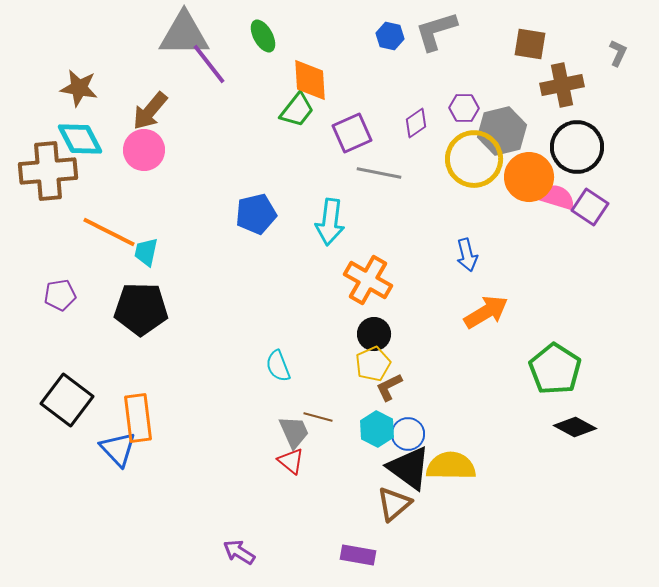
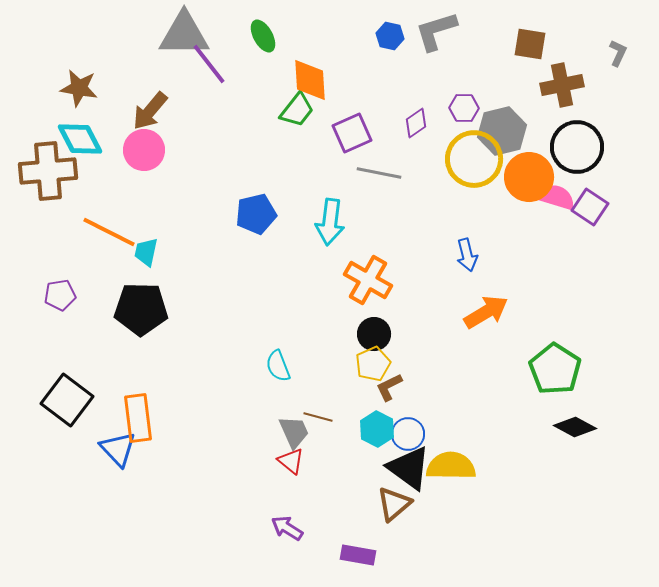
purple arrow at (239, 552): moved 48 px right, 24 px up
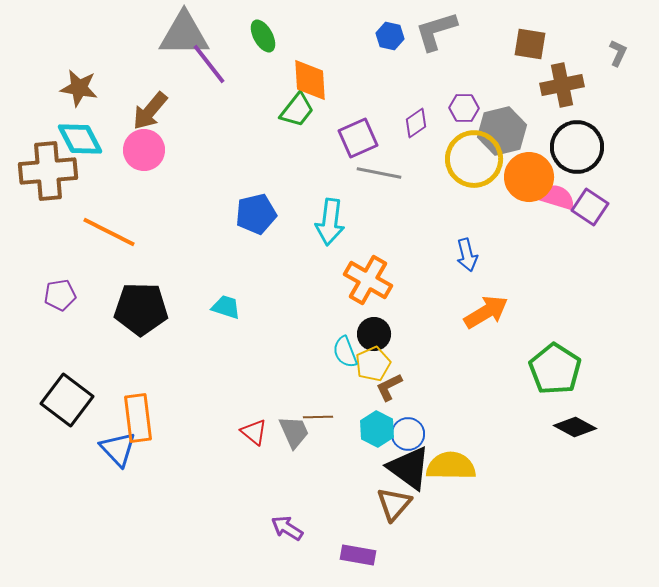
purple square at (352, 133): moved 6 px right, 5 px down
cyan trapezoid at (146, 252): moved 80 px right, 55 px down; rotated 96 degrees clockwise
cyan semicircle at (278, 366): moved 67 px right, 14 px up
brown line at (318, 417): rotated 16 degrees counterclockwise
red triangle at (291, 461): moved 37 px left, 29 px up
brown triangle at (394, 504): rotated 9 degrees counterclockwise
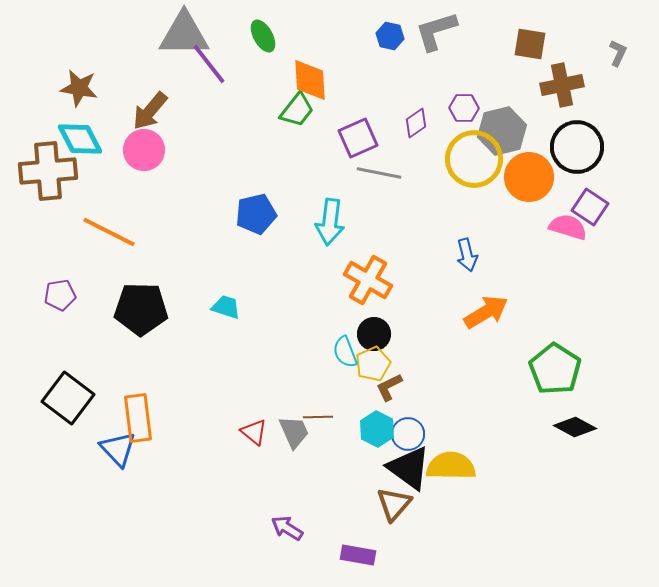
pink semicircle at (556, 197): moved 12 px right, 30 px down
black square at (67, 400): moved 1 px right, 2 px up
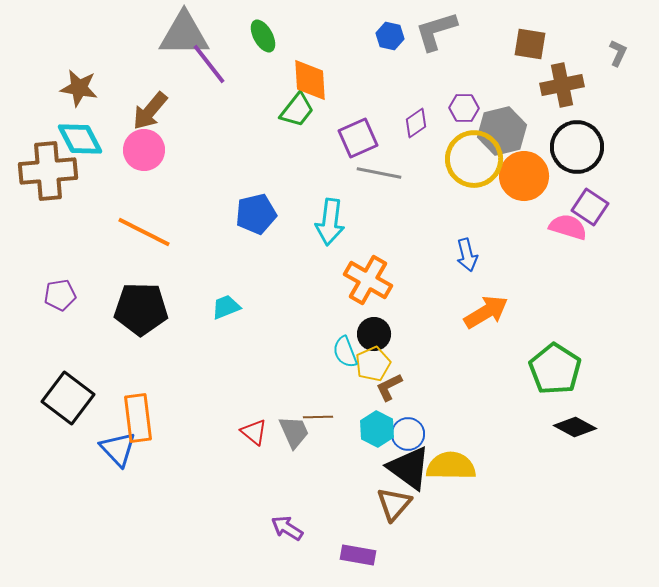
orange circle at (529, 177): moved 5 px left, 1 px up
orange line at (109, 232): moved 35 px right
cyan trapezoid at (226, 307): rotated 40 degrees counterclockwise
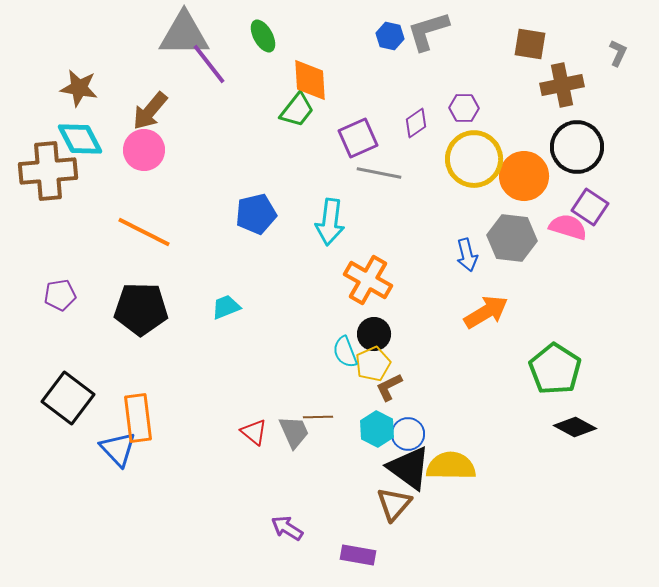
gray L-shape at (436, 31): moved 8 px left
gray hexagon at (502, 131): moved 10 px right, 107 px down; rotated 21 degrees clockwise
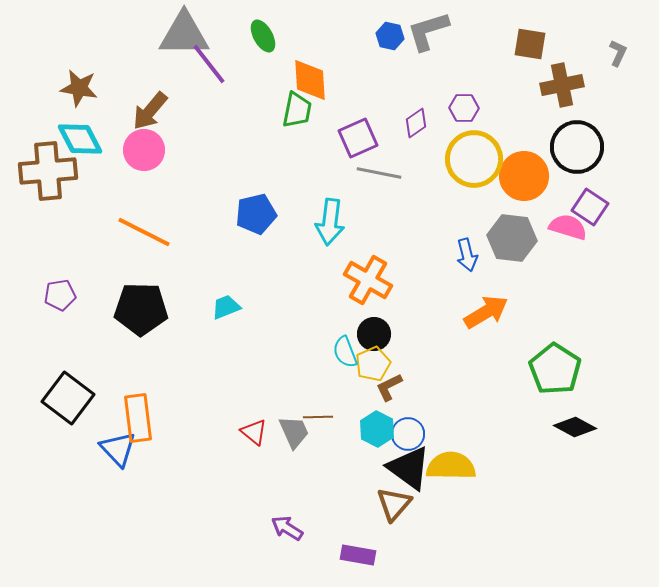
green trapezoid at (297, 110): rotated 27 degrees counterclockwise
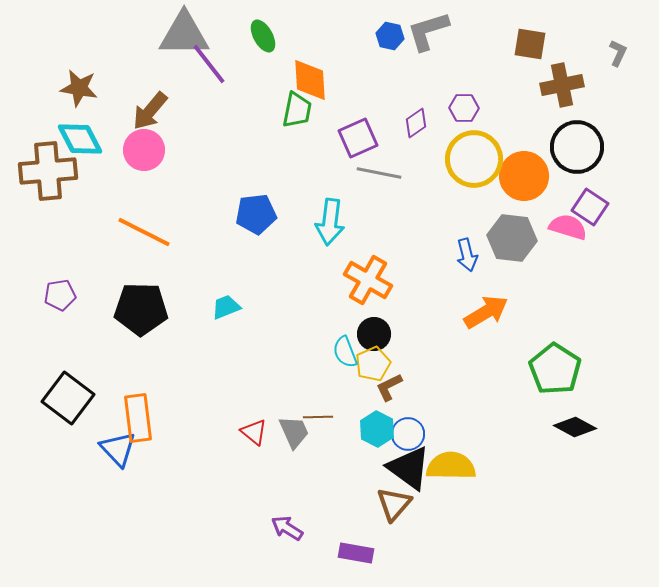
blue pentagon at (256, 214): rotated 6 degrees clockwise
purple rectangle at (358, 555): moved 2 px left, 2 px up
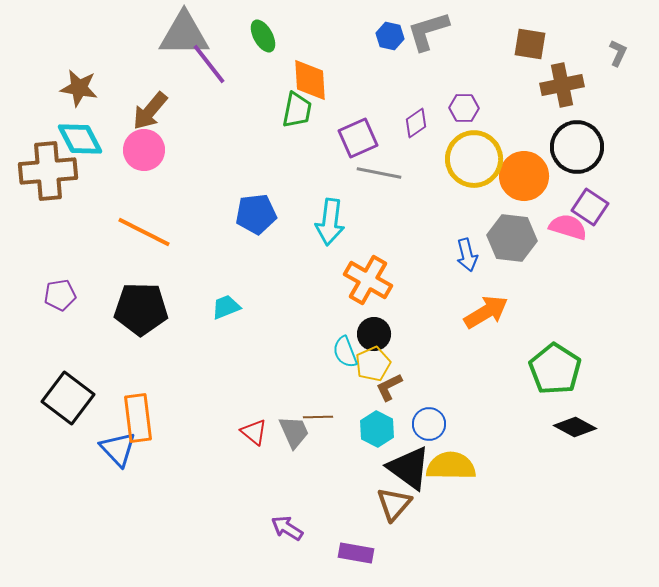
blue circle at (408, 434): moved 21 px right, 10 px up
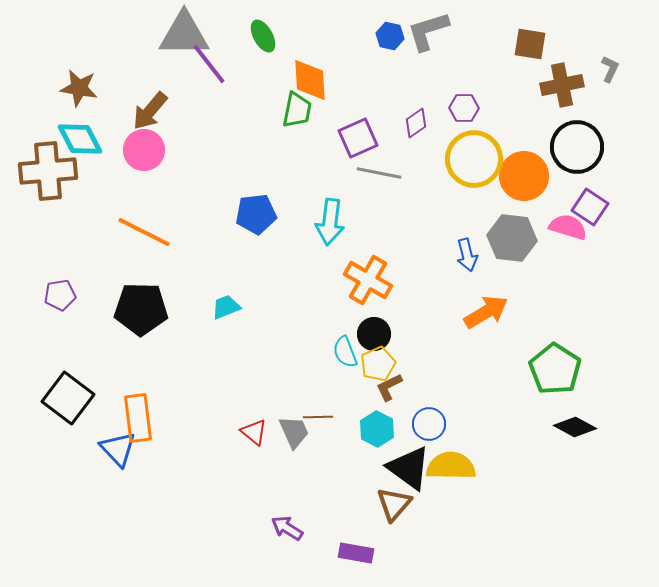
gray L-shape at (618, 53): moved 8 px left, 16 px down
yellow pentagon at (373, 364): moved 5 px right
